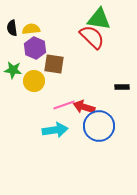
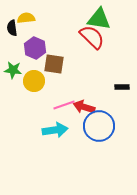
yellow semicircle: moved 5 px left, 11 px up
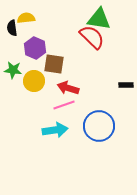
black rectangle: moved 4 px right, 2 px up
red arrow: moved 16 px left, 19 px up
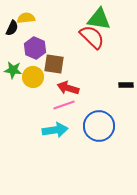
black semicircle: rotated 147 degrees counterclockwise
yellow circle: moved 1 px left, 4 px up
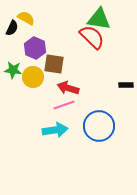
yellow semicircle: rotated 36 degrees clockwise
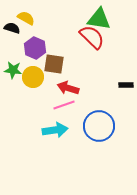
black semicircle: rotated 98 degrees counterclockwise
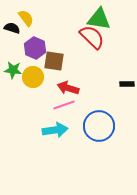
yellow semicircle: rotated 24 degrees clockwise
brown square: moved 3 px up
black rectangle: moved 1 px right, 1 px up
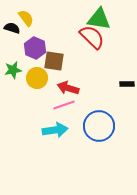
green star: rotated 18 degrees counterclockwise
yellow circle: moved 4 px right, 1 px down
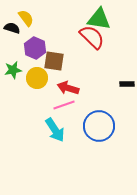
cyan arrow: rotated 65 degrees clockwise
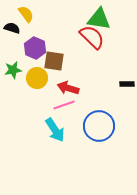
yellow semicircle: moved 4 px up
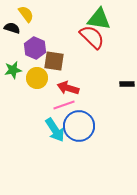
blue circle: moved 20 px left
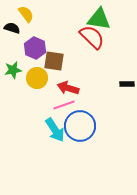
blue circle: moved 1 px right
